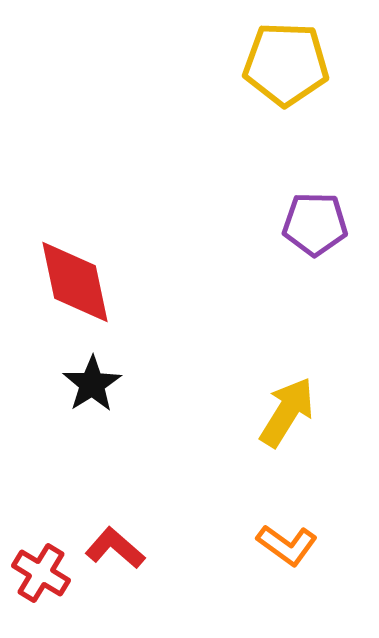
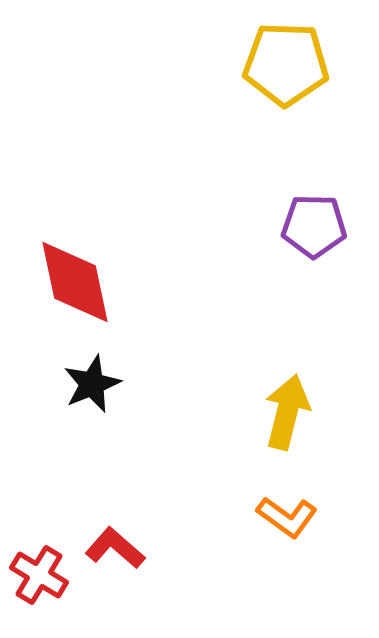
purple pentagon: moved 1 px left, 2 px down
black star: rotated 10 degrees clockwise
yellow arrow: rotated 18 degrees counterclockwise
orange L-shape: moved 28 px up
red cross: moved 2 px left, 2 px down
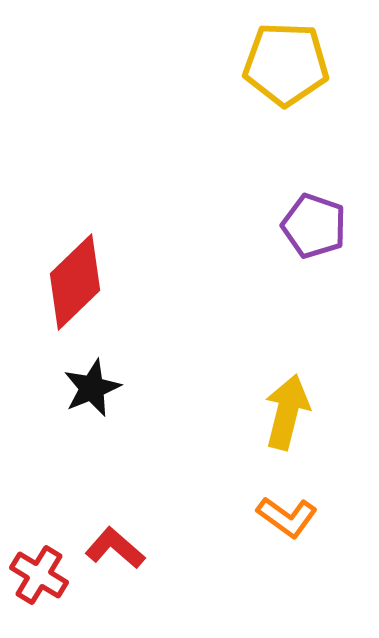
purple pentagon: rotated 18 degrees clockwise
red diamond: rotated 58 degrees clockwise
black star: moved 4 px down
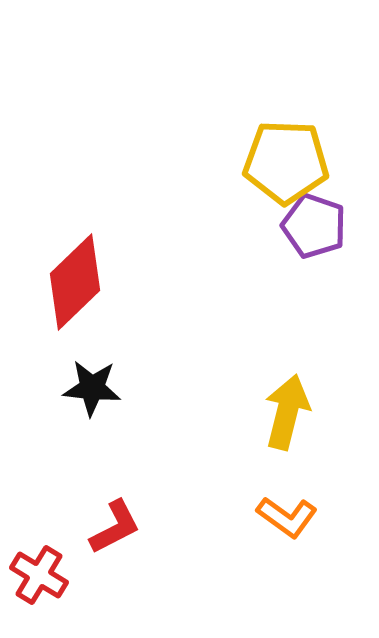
yellow pentagon: moved 98 px down
black star: rotated 28 degrees clockwise
red L-shape: moved 21 px up; rotated 112 degrees clockwise
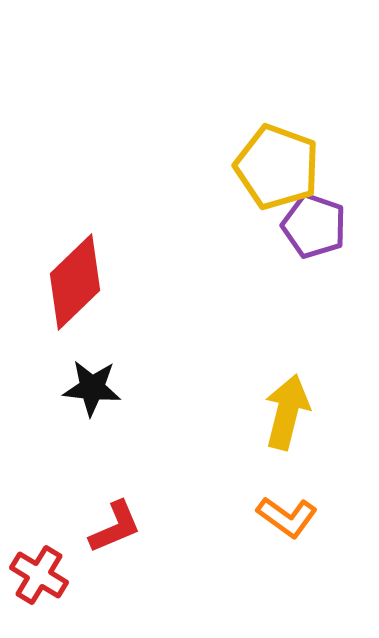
yellow pentagon: moved 9 px left, 5 px down; rotated 18 degrees clockwise
red L-shape: rotated 4 degrees clockwise
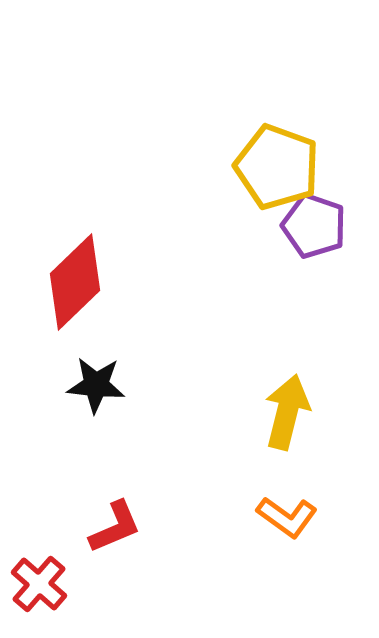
black star: moved 4 px right, 3 px up
red cross: moved 9 px down; rotated 10 degrees clockwise
